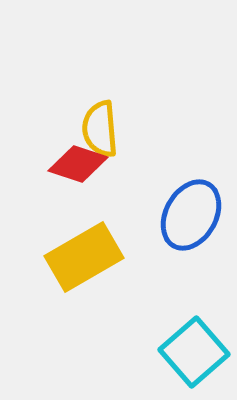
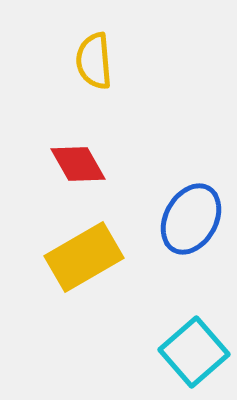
yellow semicircle: moved 6 px left, 68 px up
red diamond: rotated 42 degrees clockwise
blue ellipse: moved 4 px down
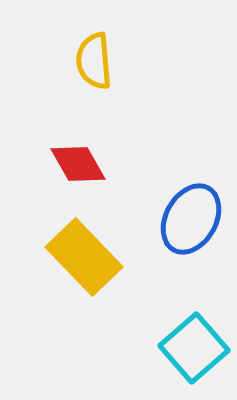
yellow rectangle: rotated 76 degrees clockwise
cyan square: moved 4 px up
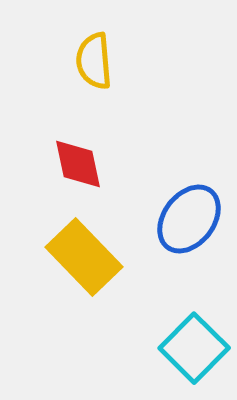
red diamond: rotated 18 degrees clockwise
blue ellipse: moved 2 px left; rotated 8 degrees clockwise
cyan square: rotated 4 degrees counterclockwise
